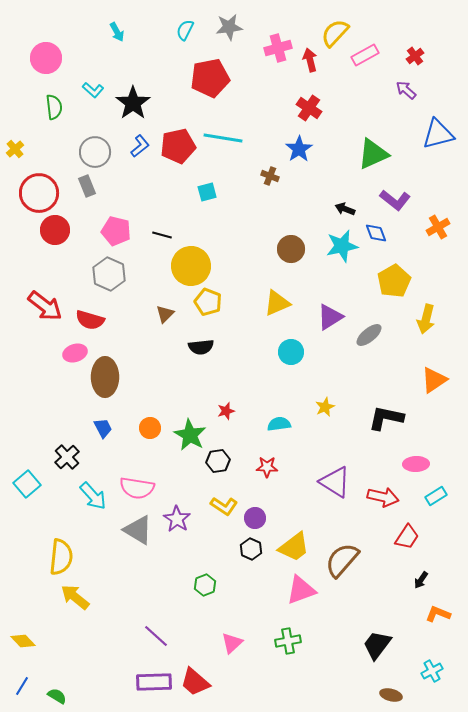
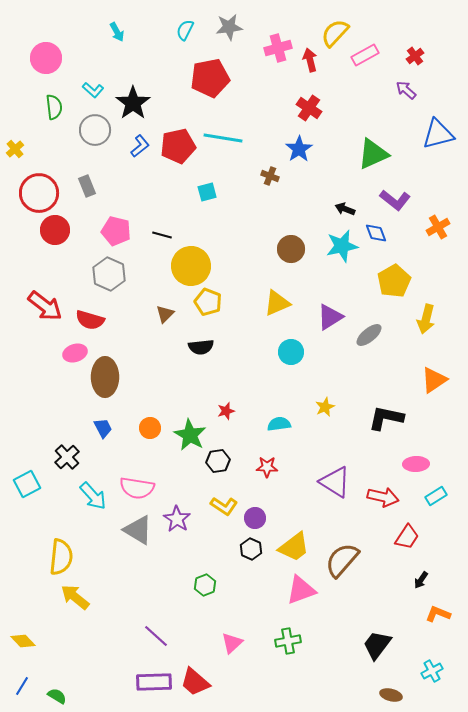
gray circle at (95, 152): moved 22 px up
cyan square at (27, 484): rotated 12 degrees clockwise
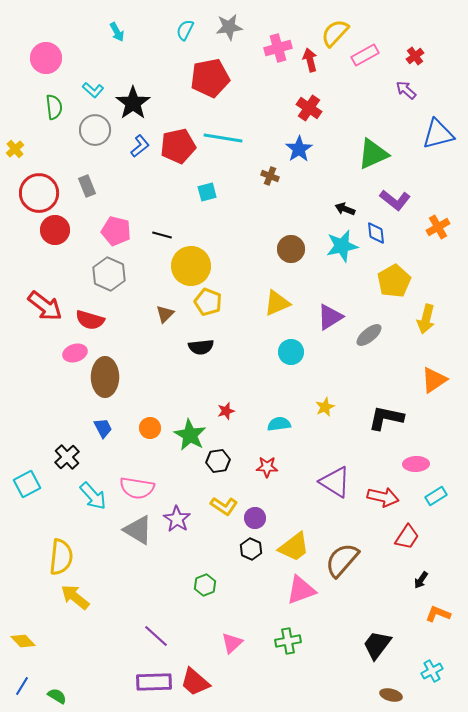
blue diamond at (376, 233): rotated 15 degrees clockwise
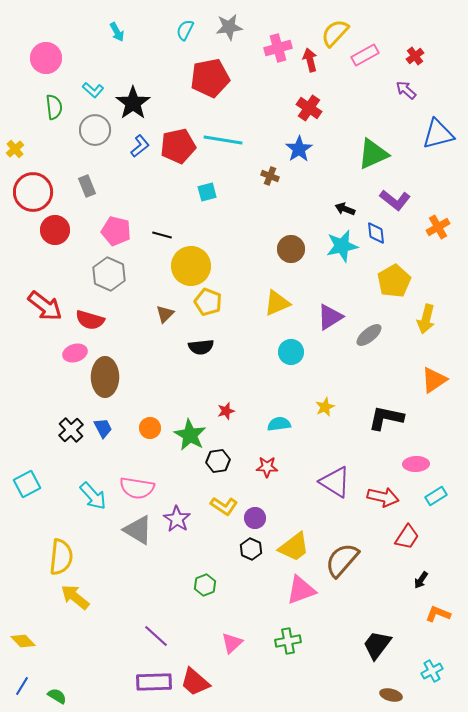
cyan line at (223, 138): moved 2 px down
red circle at (39, 193): moved 6 px left, 1 px up
black cross at (67, 457): moved 4 px right, 27 px up
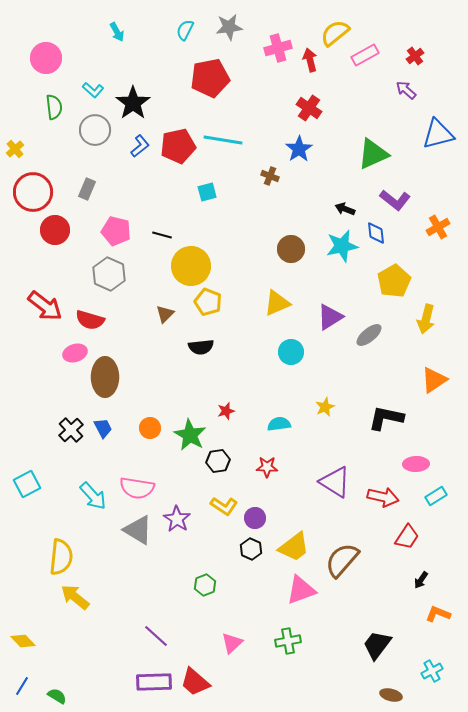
yellow semicircle at (335, 33): rotated 8 degrees clockwise
gray rectangle at (87, 186): moved 3 px down; rotated 45 degrees clockwise
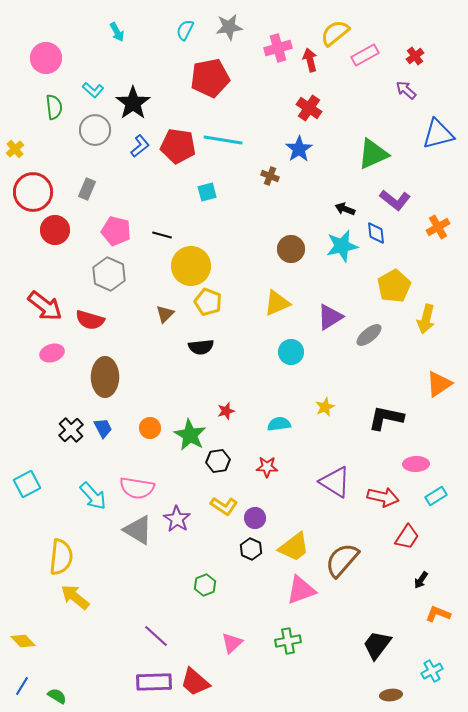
red pentagon at (178, 146): rotated 20 degrees clockwise
yellow pentagon at (394, 281): moved 5 px down
pink ellipse at (75, 353): moved 23 px left
orange triangle at (434, 380): moved 5 px right, 4 px down
brown ellipse at (391, 695): rotated 20 degrees counterclockwise
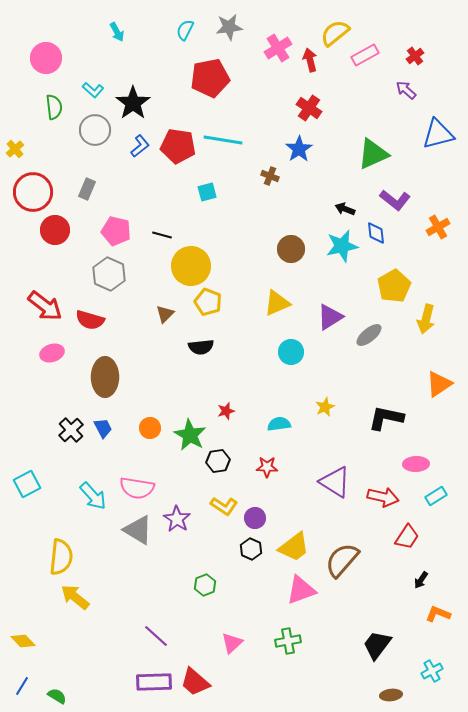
pink cross at (278, 48): rotated 16 degrees counterclockwise
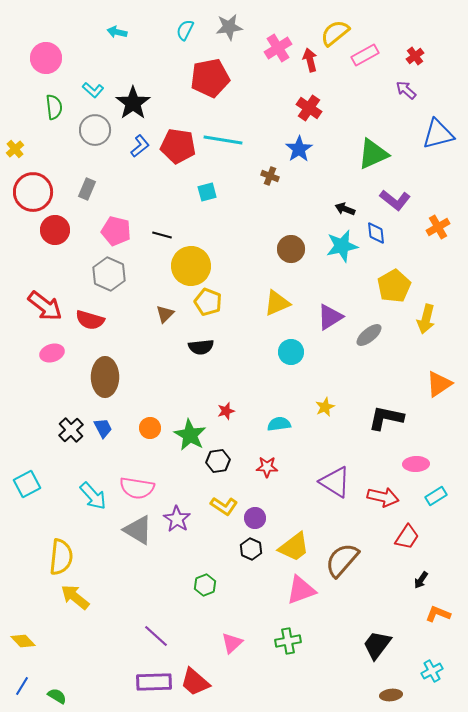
cyan arrow at (117, 32): rotated 132 degrees clockwise
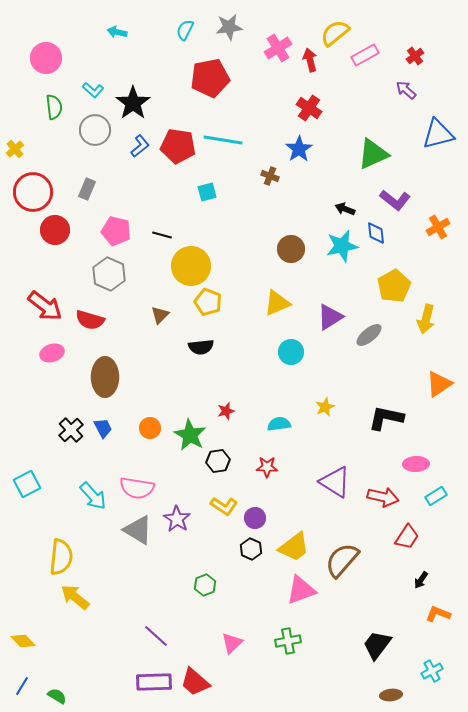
brown triangle at (165, 314): moved 5 px left, 1 px down
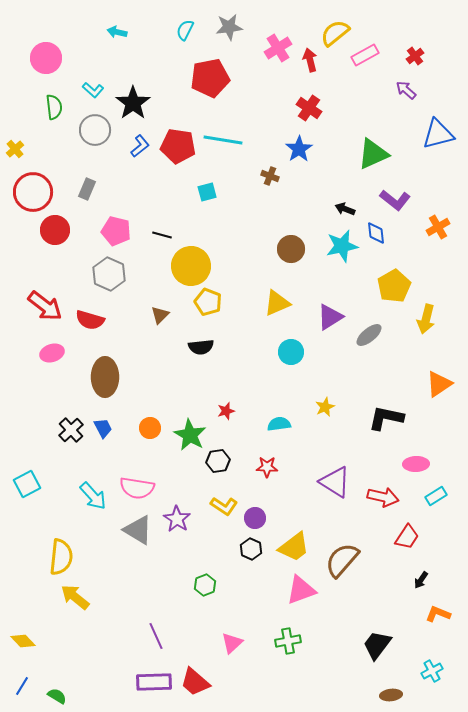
purple line at (156, 636): rotated 24 degrees clockwise
